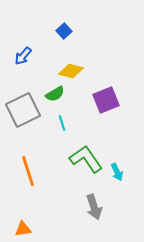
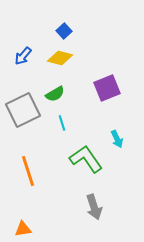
yellow diamond: moved 11 px left, 13 px up
purple square: moved 1 px right, 12 px up
cyan arrow: moved 33 px up
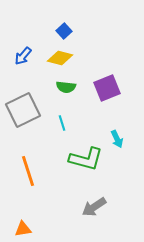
green semicircle: moved 11 px right, 7 px up; rotated 36 degrees clockwise
green L-shape: rotated 140 degrees clockwise
gray arrow: rotated 75 degrees clockwise
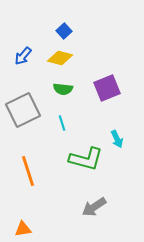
green semicircle: moved 3 px left, 2 px down
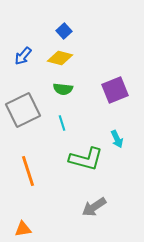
purple square: moved 8 px right, 2 px down
